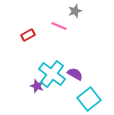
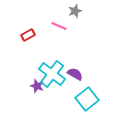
cyan square: moved 2 px left
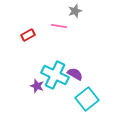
pink line: rotated 14 degrees counterclockwise
cyan cross: moved 3 px right, 1 px down; rotated 12 degrees counterclockwise
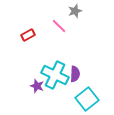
pink line: rotated 35 degrees clockwise
purple semicircle: rotated 63 degrees clockwise
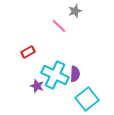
red rectangle: moved 17 px down
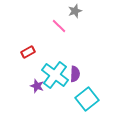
cyan cross: rotated 12 degrees clockwise
